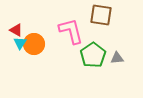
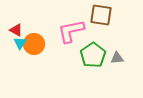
pink L-shape: rotated 88 degrees counterclockwise
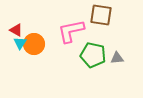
green pentagon: rotated 25 degrees counterclockwise
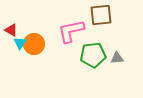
brown square: rotated 15 degrees counterclockwise
red triangle: moved 5 px left
green pentagon: rotated 20 degrees counterclockwise
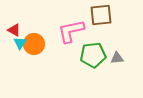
red triangle: moved 3 px right
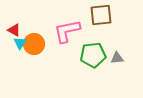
pink L-shape: moved 4 px left
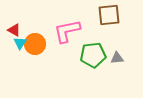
brown square: moved 8 px right
orange circle: moved 1 px right
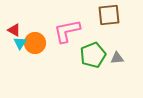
orange circle: moved 1 px up
green pentagon: rotated 15 degrees counterclockwise
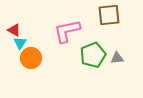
orange circle: moved 4 px left, 15 px down
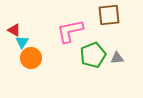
pink L-shape: moved 3 px right
cyan triangle: moved 2 px right, 1 px up
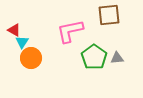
green pentagon: moved 1 px right, 2 px down; rotated 15 degrees counterclockwise
